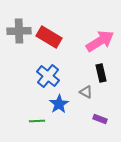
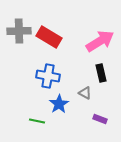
blue cross: rotated 30 degrees counterclockwise
gray triangle: moved 1 px left, 1 px down
green line: rotated 14 degrees clockwise
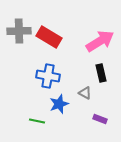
blue star: rotated 12 degrees clockwise
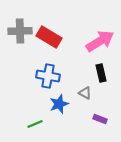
gray cross: moved 1 px right
green line: moved 2 px left, 3 px down; rotated 35 degrees counterclockwise
